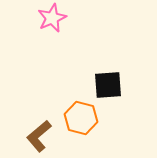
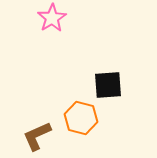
pink star: rotated 8 degrees counterclockwise
brown L-shape: moved 2 px left; rotated 16 degrees clockwise
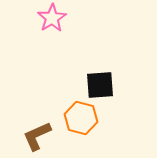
black square: moved 8 px left
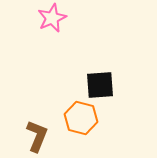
pink star: rotated 8 degrees clockwise
brown L-shape: rotated 136 degrees clockwise
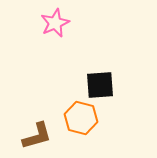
pink star: moved 3 px right, 5 px down
brown L-shape: rotated 52 degrees clockwise
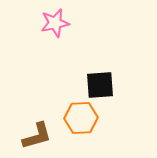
pink star: rotated 12 degrees clockwise
orange hexagon: rotated 16 degrees counterclockwise
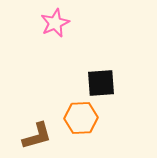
pink star: rotated 12 degrees counterclockwise
black square: moved 1 px right, 2 px up
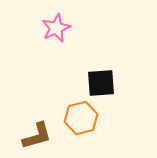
pink star: moved 1 px right, 5 px down
orange hexagon: rotated 12 degrees counterclockwise
